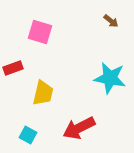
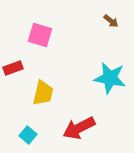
pink square: moved 3 px down
cyan square: rotated 12 degrees clockwise
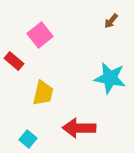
brown arrow: rotated 91 degrees clockwise
pink square: rotated 35 degrees clockwise
red rectangle: moved 1 px right, 7 px up; rotated 60 degrees clockwise
red arrow: rotated 28 degrees clockwise
cyan square: moved 4 px down
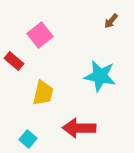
cyan star: moved 10 px left, 2 px up
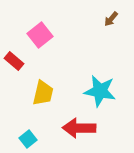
brown arrow: moved 2 px up
cyan star: moved 15 px down
cyan square: rotated 12 degrees clockwise
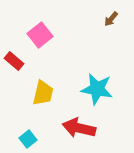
cyan star: moved 3 px left, 2 px up
red arrow: rotated 12 degrees clockwise
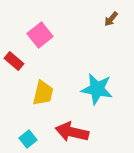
red arrow: moved 7 px left, 4 px down
